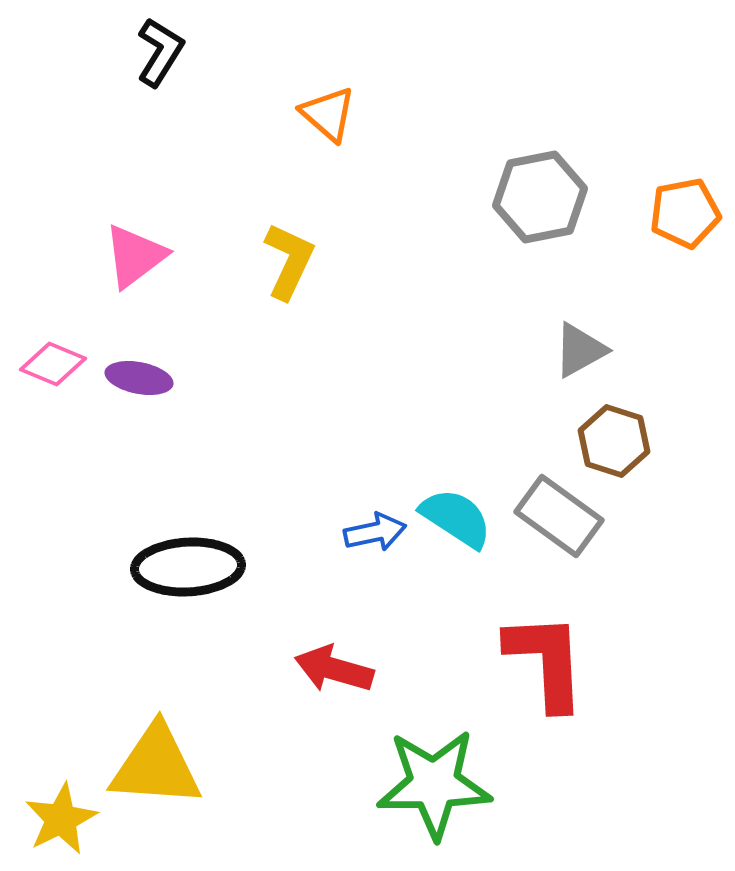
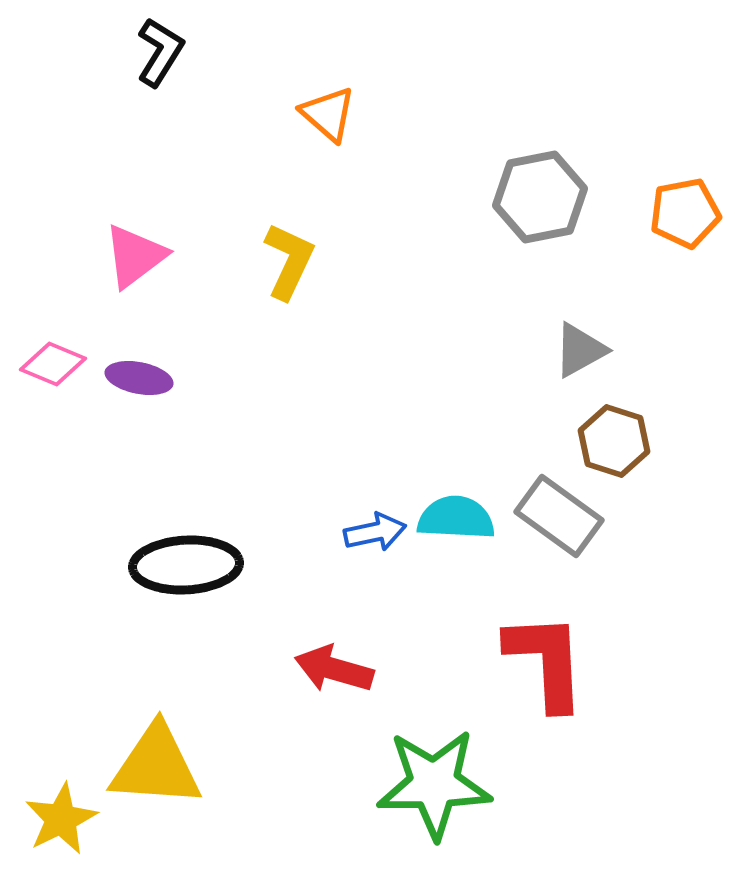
cyan semicircle: rotated 30 degrees counterclockwise
black ellipse: moved 2 px left, 2 px up
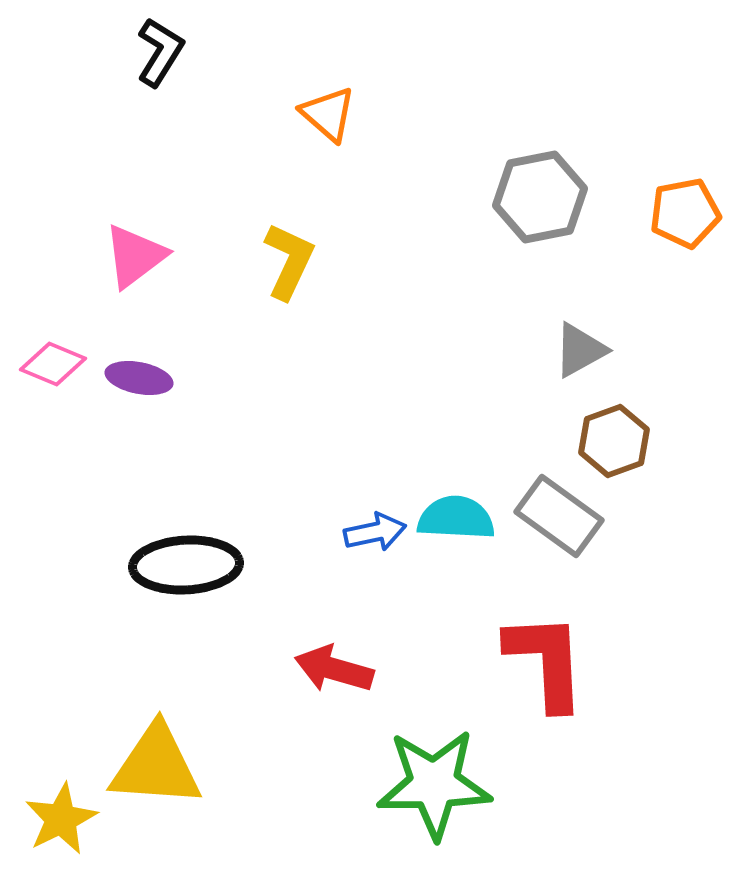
brown hexagon: rotated 22 degrees clockwise
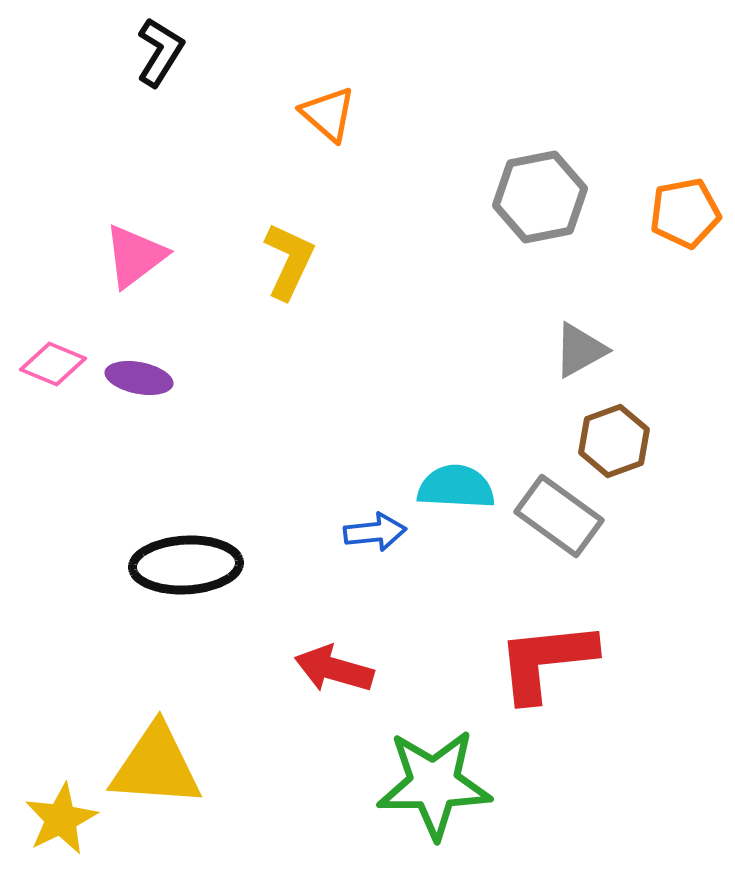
cyan semicircle: moved 31 px up
blue arrow: rotated 6 degrees clockwise
red L-shape: rotated 93 degrees counterclockwise
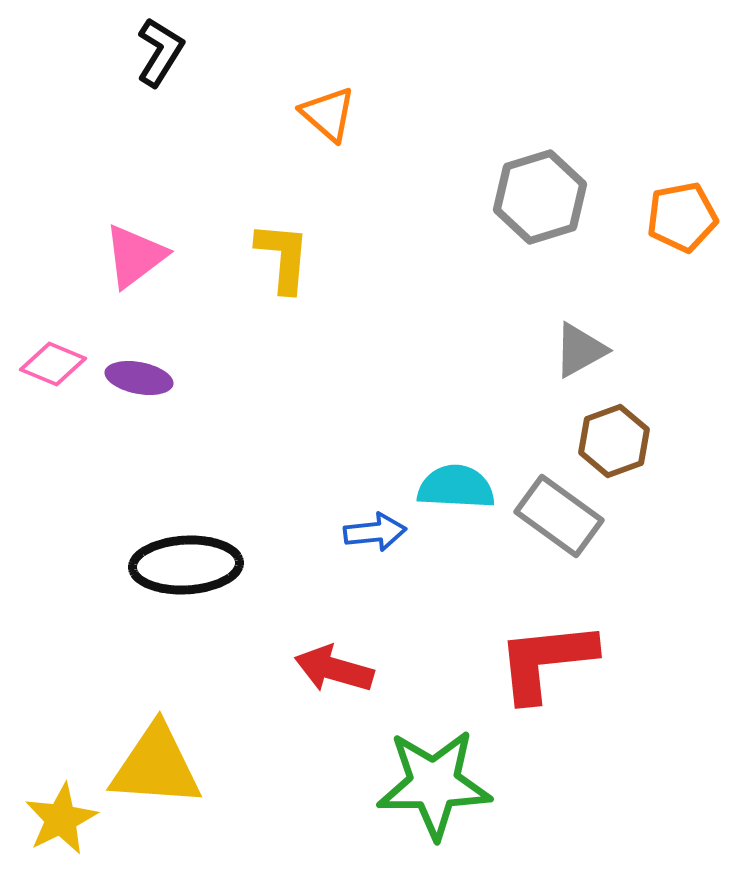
gray hexagon: rotated 6 degrees counterclockwise
orange pentagon: moved 3 px left, 4 px down
yellow L-shape: moved 6 px left, 4 px up; rotated 20 degrees counterclockwise
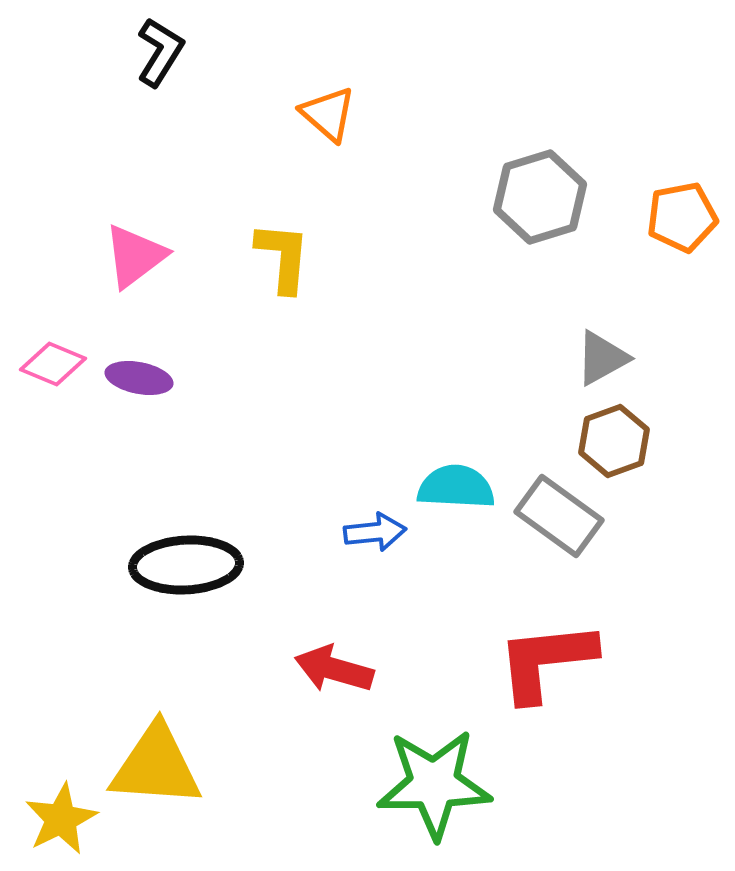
gray triangle: moved 22 px right, 8 px down
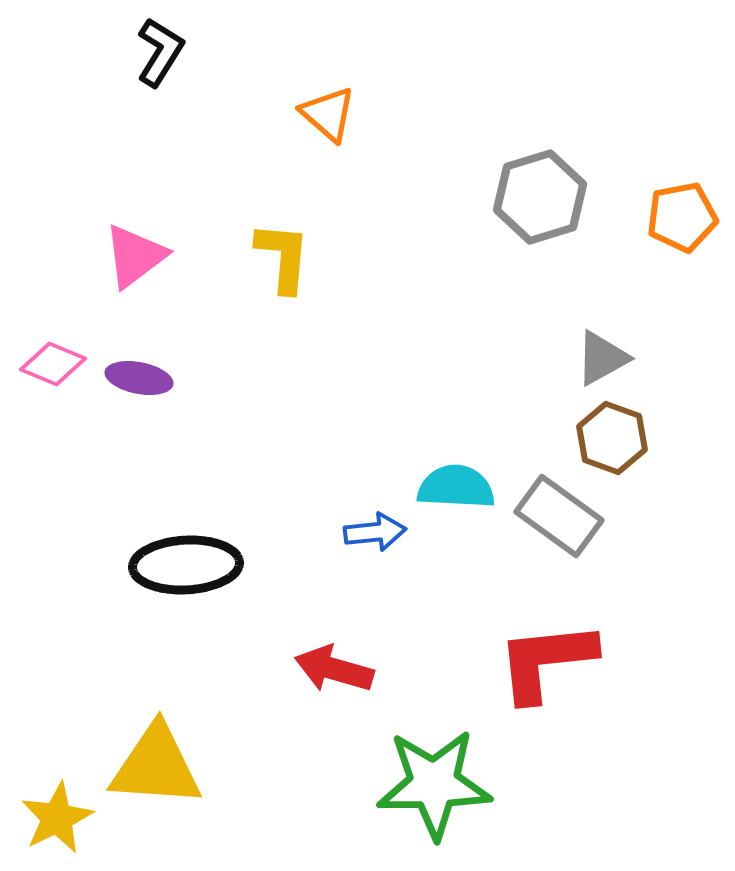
brown hexagon: moved 2 px left, 3 px up; rotated 20 degrees counterclockwise
yellow star: moved 4 px left, 1 px up
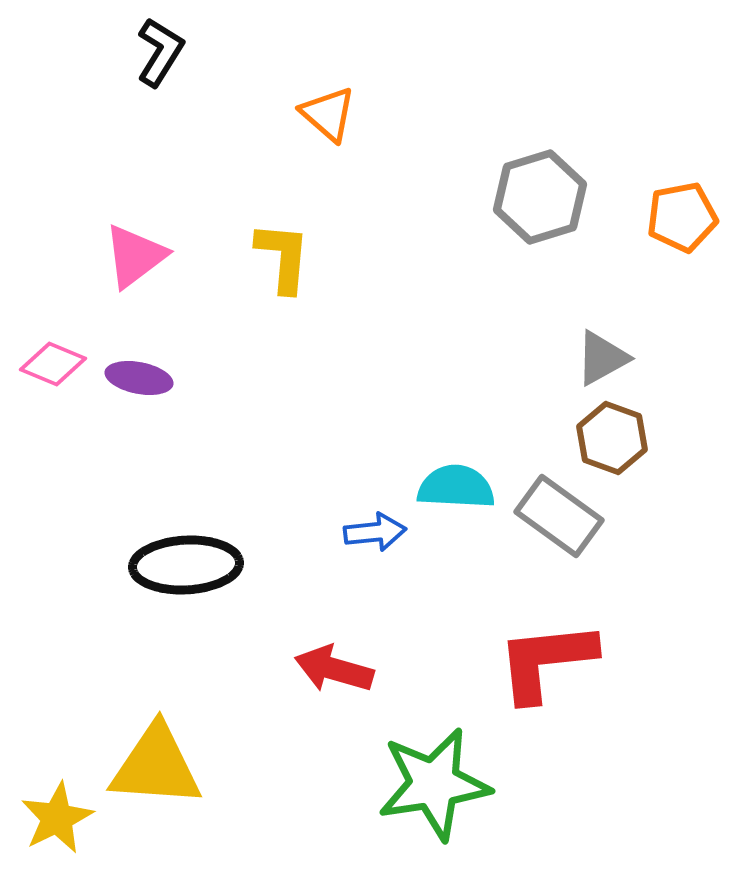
green star: rotated 8 degrees counterclockwise
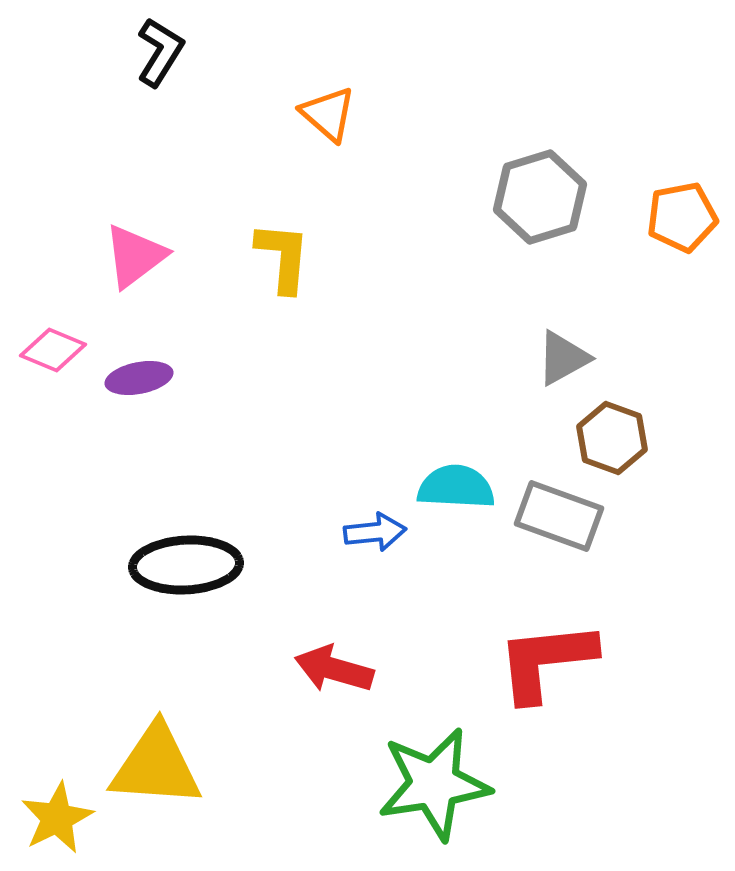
gray triangle: moved 39 px left
pink diamond: moved 14 px up
purple ellipse: rotated 22 degrees counterclockwise
gray rectangle: rotated 16 degrees counterclockwise
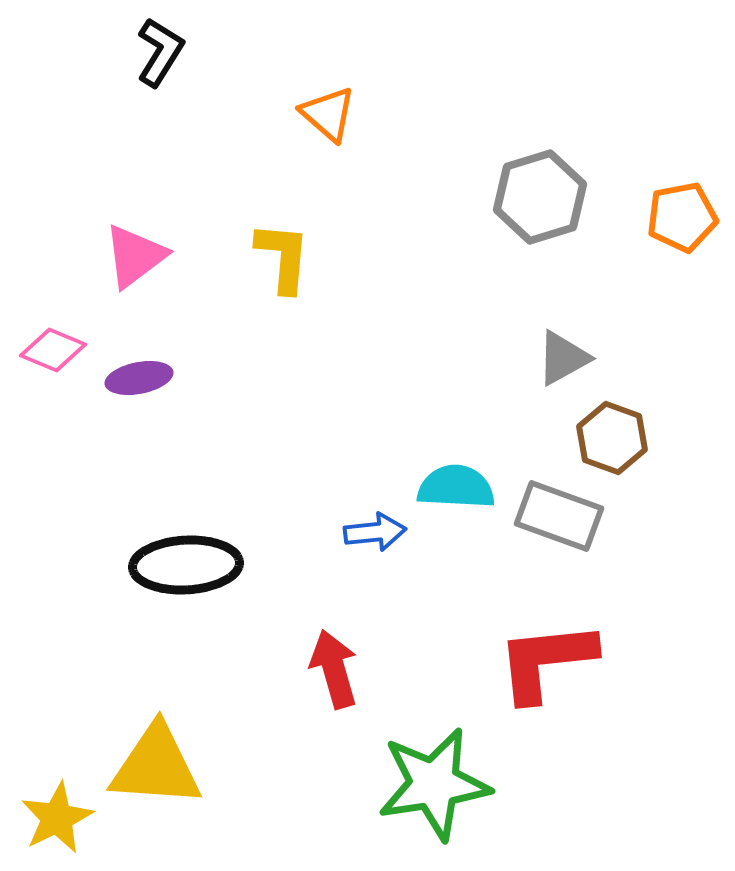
red arrow: rotated 58 degrees clockwise
